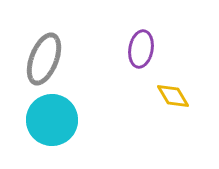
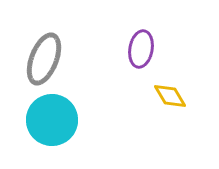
yellow diamond: moved 3 px left
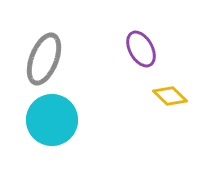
purple ellipse: rotated 39 degrees counterclockwise
yellow diamond: rotated 16 degrees counterclockwise
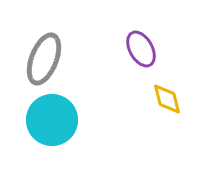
yellow diamond: moved 3 px left, 3 px down; rotated 32 degrees clockwise
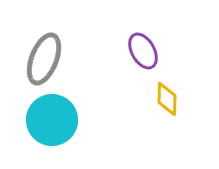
purple ellipse: moved 2 px right, 2 px down
yellow diamond: rotated 16 degrees clockwise
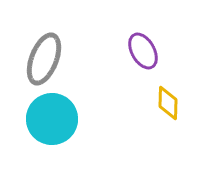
yellow diamond: moved 1 px right, 4 px down
cyan circle: moved 1 px up
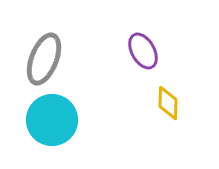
cyan circle: moved 1 px down
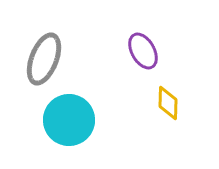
cyan circle: moved 17 px right
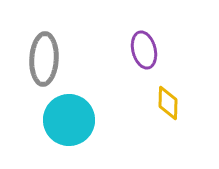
purple ellipse: moved 1 px right, 1 px up; rotated 15 degrees clockwise
gray ellipse: rotated 18 degrees counterclockwise
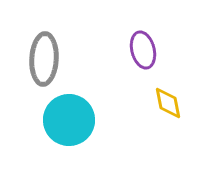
purple ellipse: moved 1 px left
yellow diamond: rotated 12 degrees counterclockwise
